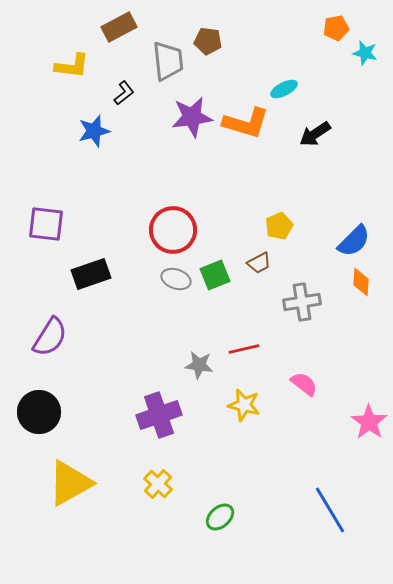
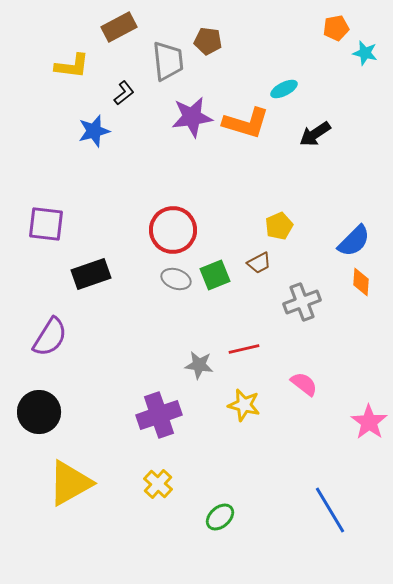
gray cross: rotated 12 degrees counterclockwise
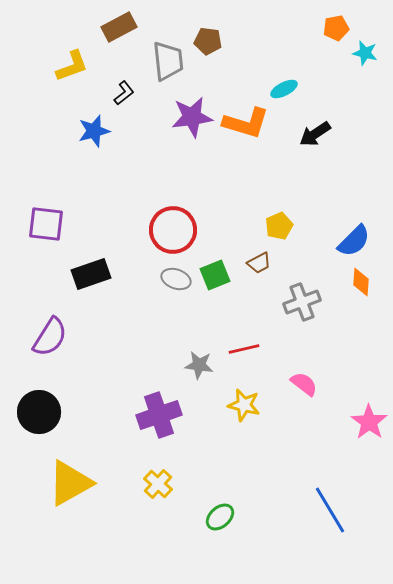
yellow L-shape: rotated 27 degrees counterclockwise
